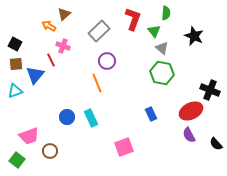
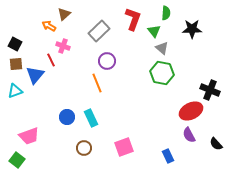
black star: moved 2 px left, 7 px up; rotated 24 degrees counterclockwise
blue rectangle: moved 17 px right, 42 px down
brown circle: moved 34 px right, 3 px up
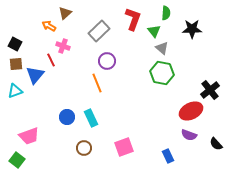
brown triangle: moved 1 px right, 1 px up
black cross: rotated 30 degrees clockwise
purple semicircle: rotated 42 degrees counterclockwise
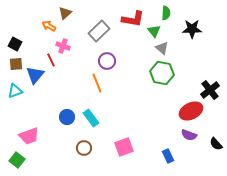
red L-shape: rotated 80 degrees clockwise
cyan rectangle: rotated 12 degrees counterclockwise
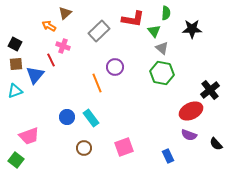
purple circle: moved 8 px right, 6 px down
green square: moved 1 px left
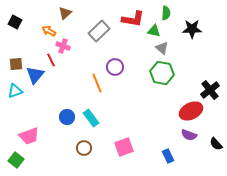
orange arrow: moved 5 px down
green triangle: rotated 40 degrees counterclockwise
black square: moved 22 px up
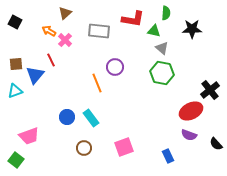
gray rectangle: rotated 50 degrees clockwise
pink cross: moved 2 px right, 6 px up; rotated 24 degrees clockwise
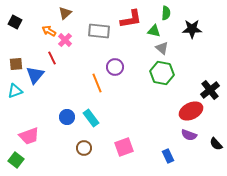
red L-shape: moved 2 px left; rotated 20 degrees counterclockwise
red line: moved 1 px right, 2 px up
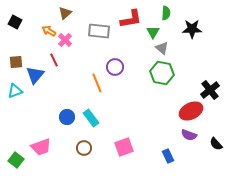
green triangle: moved 1 px left, 1 px down; rotated 48 degrees clockwise
red line: moved 2 px right, 2 px down
brown square: moved 2 px up
pink trapezoid: moved 12 px right, 11 px down
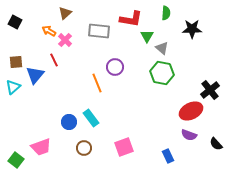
red L-shape: rotated 20 degrees clockwise
green triangle: moved 6 px left, 4 px down
cyan triangle: moved 2 px left, 4 px up; rotated 21 degrees counterclockwise
blue circle: moved 2 px right, 5 px down
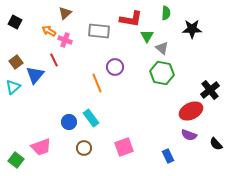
pink cross: rotated 24 degrees counterclockwise
brown square: rotated 32 degrees counterclockwise
